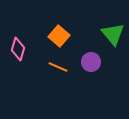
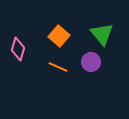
green triangle: moved 11 px left
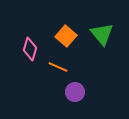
orange square: moved 7 px right
pink diamond: moved 12 px right
purple circle: moved 16 px left, 30 px down
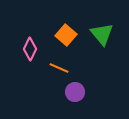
orange square: moved 1 px up
pink diamond: rotated 10 degrees clockwise
orange line: moved 1 px right, 1 px down
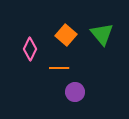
orange line: rotated 24 degrees counterclockwise
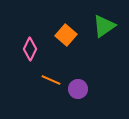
green triangle: moved 2 px right, 8 px up; rotated 35 degrees clockwise
orange line: moved 8 px left, 12 px down; rotated 24 degrees clockwise
purple circle: moved 3 px right, 3 px up
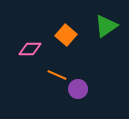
green triangle: moved 2 px right
pink diamond: rotated 65 degrees clockwise
orange line: moved 6 px right, 5 px up
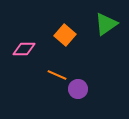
green triangle: moved 2 px up
orange square: moved 1 px left
pink diamond: moved 6 px left
